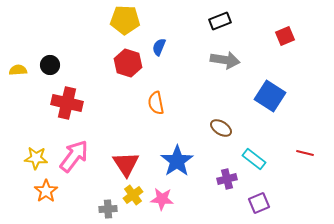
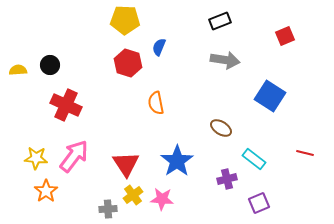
red cross: moved 1 px left, 2 px down; rotated 12 degrees clockwise
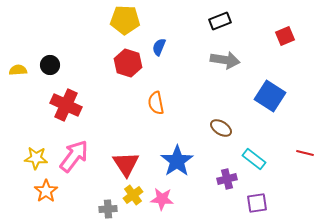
purple square: moved 2 px left; rotated 15 degrees clockwise
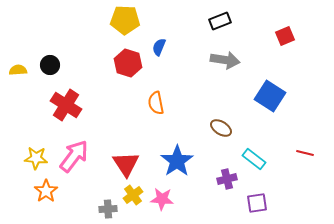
red cross: rotated 8 degrees clockwise
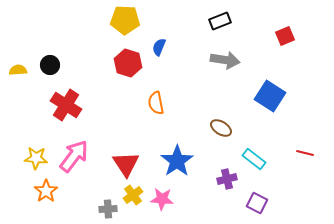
purple square: rotated 35 degrees clockwise
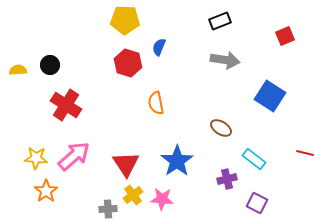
pink arrow: rotated 12 degrees clockwise
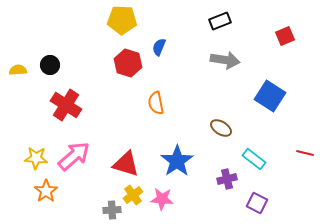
yellow pentagon: moved 3 px left
red triangle: rotated 40 degrees counterclockwise
gray cross: moved 4 px right, 1 px down
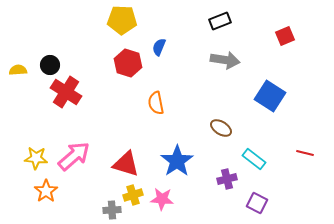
red cross: moved 13 px up
yellow cross: rotated 18 degrees clockwise
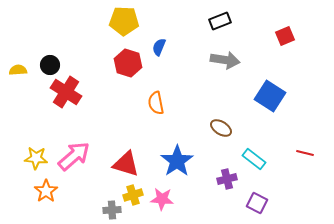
yellow pentagon: moved 2 px right, 1 px down
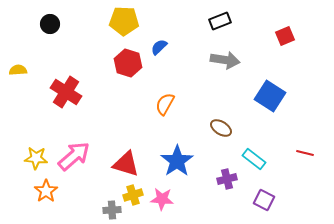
blue semicircle: rotated 24 degrees clockwise
black circle: moved 41 px up
orange semicircle: moved 9 px right, 1 px down; rotated 40 degrees clockwise
purple square: moved 7 px right, 3 px up
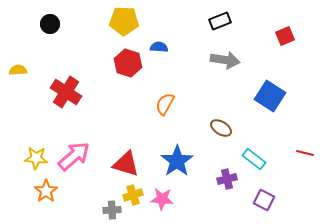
blue semicircle: rotated 48 degrees clockwise
